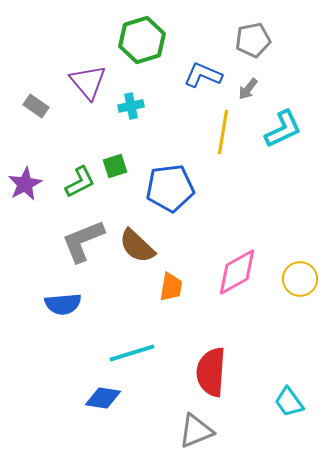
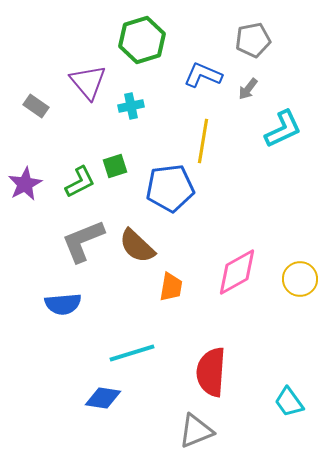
yellow line: moved 20 px left, 9 px down
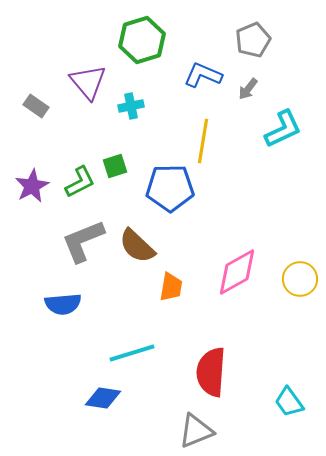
gray pentagon: rotated 12 degrees counterclockwise
purple star: moved 7 px right, 2 px down
blue pentagon: rotated 6 degrees clockwise
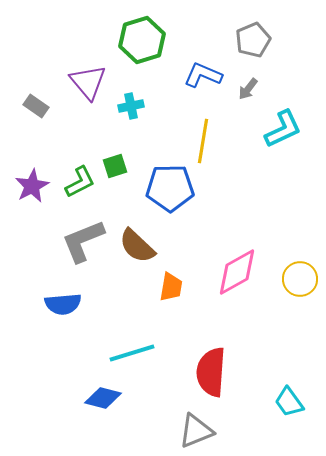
blue diamond: rotated 6 degrees clockwise
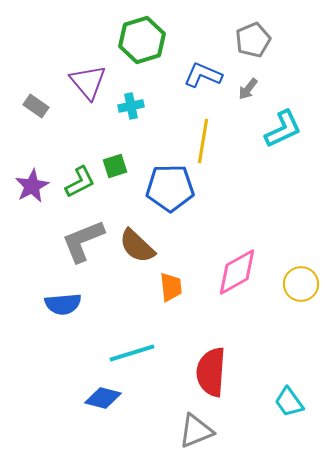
yellow circle: moved 1 px right, 5 px down
orange trapezoid: rotated 16 degrees counterclockwise
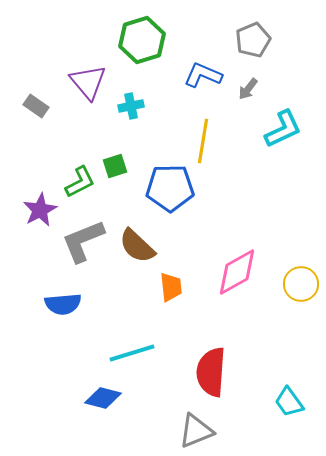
purple star: moved 8 px right, 24 px down
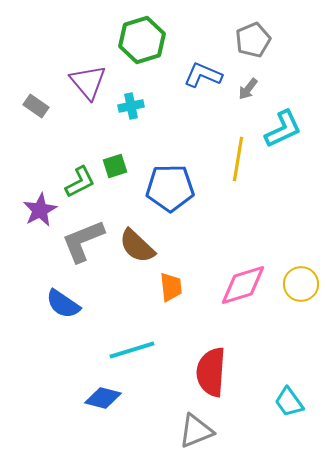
yellow line: moved 35 px right, 18 px down
pink diamond: moved 6 px right, 13 px down; rotated 12 degrees clockwise
blue semicircle: rotated 39 degrees clockwise
cyan line: moved 3 px up
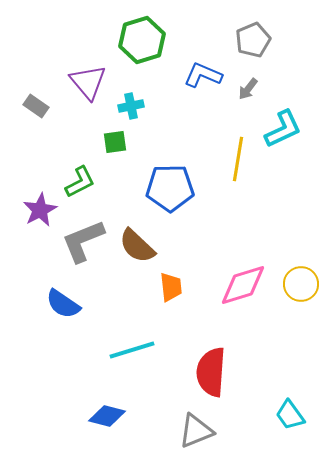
green square: moved 24 px up; rotated 10 degrees clockwise
blue diamond: moved 4 px right, 18 px down
cyan trapezoid: moved 1 px right, 13 px down
